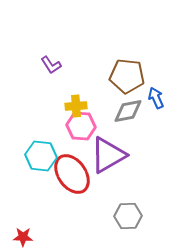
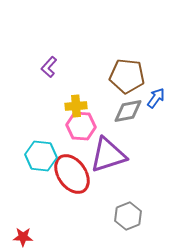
purple L-shape: moved 2 px left, 2 px down; rotated 75 degrees clockwise
blue arrow: rotated 60 degrees clockwise
purple triangle: rotated 12 degrees clockwise
gray hexagon: rotated 20 degrees counterclockwise
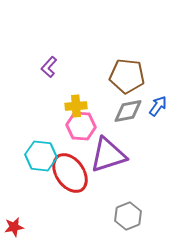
blue arrow: moved 2 px right, 8 px down
red ellipse: moved 2 px left, 1 px up
red star: moved 9 px left, 10 px up; rotated 12 degrees counterclockwise
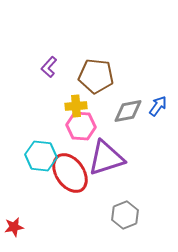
brown pentagon: moved 31 px left
purple triangle: moved 2 px left, 3 px down
gray hexagon: moved 3 px left, 1 px up
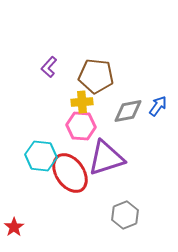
yellow cross: moved 6 px right, 4 px up
red star: rotated 24 degrees counterclockwise
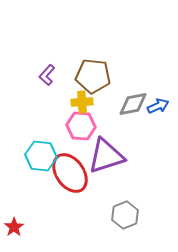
purple L-shape: moved 2 px left, 8 px down
brown pentagon: moved 3 px left
blue arrow: rotated 30 degrees clockwise
gray diamond: moved 5 px right, 7 px up
purple triangle: moved 2 px up
